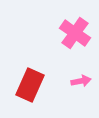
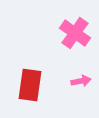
red rectangle: rotated 16 degrees counterclockwise
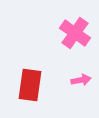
pink arrow: moved 1 px up
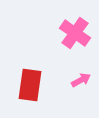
pink arrow: rotated 18 degrees counterclockwise
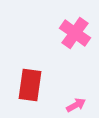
pink arrow: moved 5 px left, 25 px down
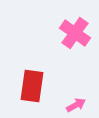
red rectangle: moved 2 px right, 1 px down
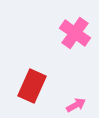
red rectangle: rotated 16 degrees clockwise
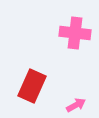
pink cross: rotated 28 degrees counterclockwise
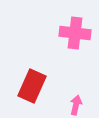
pink arrow: rotated 48 degrees counterclockwise
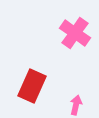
pink cross: rotated 28 degrees clockwise
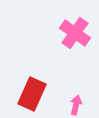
red rectangle: moved 8 px down
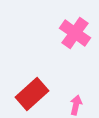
red rectangle: rotated 24 degrees clockwise
